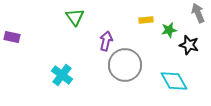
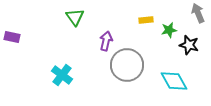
gray circle: moved 2 px right
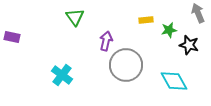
gray circle: moved 1 px left
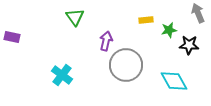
black star: rotated 12 degrees counterclockwise
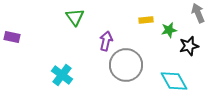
black star: moved 1 px down; rotated 18 degrees counterclockwise
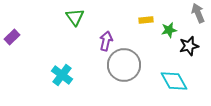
purple rectangle: rotated 56 degrees counterclockwise
gray circle: moved 2 px left
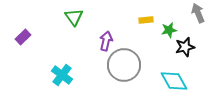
green triangle: moved 1 px left
purple rectangle: moved 11 px right
black star: moved 4 px left, 1 px down
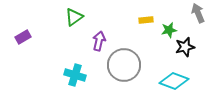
green triangle: rotated 30 degrees clockwise
purple rectangle: rotated 14 degrees clockwise
purple arrow: moved 7 px left
cyan cross: moved 13 px right; rotated 20 degrees counterclockwise
cyan diamond: rotated 40 degrees counterclockwise
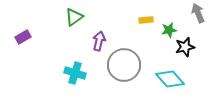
cyan cross: moved 2 px up
cyan diamond: moved 4 px left, 2 px up; rotated 28 degrees clockwise
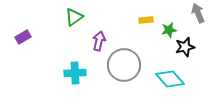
cyan cross: rotated 20 degrees counterclockwise
